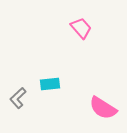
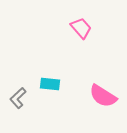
cyan rectangle: rotated 12 degrees clockwise
pink semicircle: moved 12 px up
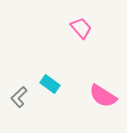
cyan rectangle: rotated 30 degrees clockwise
gray L-shape: moved 1 px right, 1 px up
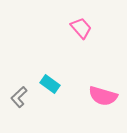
pink semicircle: rotated 16 degrees counterclockwise
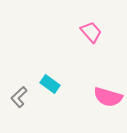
pink trapezoid: moved 10 px right, 4 px down
pink semicircle: moved 5 px right, 1 px down
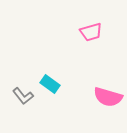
pink trapezoid: rotated 115 degrees clockwise
gray L-shape: moved 4 px right, 1 px up; rotated 85 degrees counterclockwise
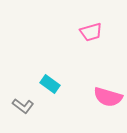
gray L-shape: moved 10 px down; rotated 15 degrees counterclockwise
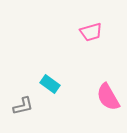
pink semicircle: rotated 44 degrees clockwise
gray L-shape: rotated 50 degrees counterclockwise
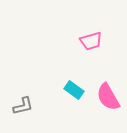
pink trapezoid: moved 9 px down
cyan rectangle: moved 24 px right, 6 px down
